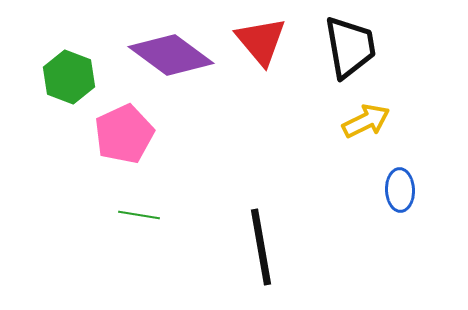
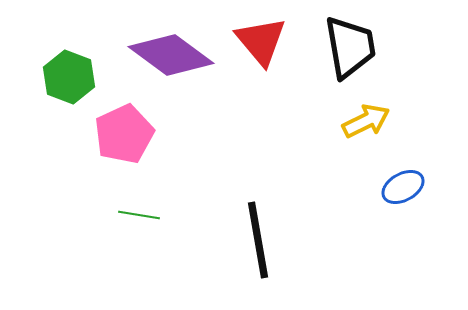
blue ellipse: moved 3 px right, 3 px up; rotated 63 degrees clockwise
black line: moved 3 px left, 7 px up
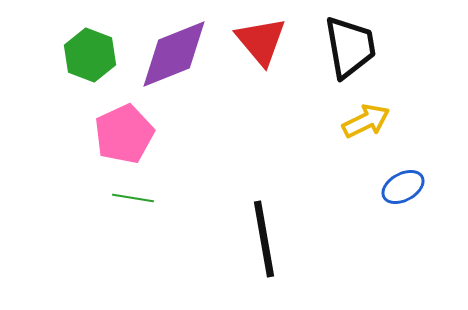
purple diamond: moved 3 px right, 1 px up; rotated 58 degrees counterclockwise
green hexagon: moved 21 px right, 22 px up
green line: moved 6 px left, 17 px up
black line: moved 6 px right, 1 px up
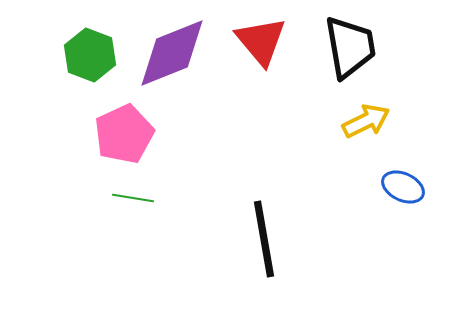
purple diamond: moved 2 px left, 1 px up
blue ellipse: rotated 54 degrees clockwise
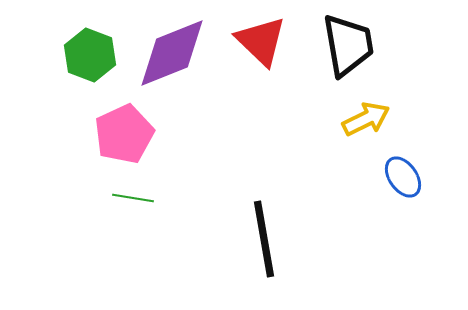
red triangle: rotated 6 degrees counterclockwise
black trapezoid: moved 2 px left, 2 px up
yellow arrow: moved 2 px up
blue ellipse: moved 10 px up; rotated 30 degrees clockwise
